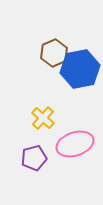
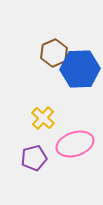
blue hexagon: rotated 9 degrees clockwise
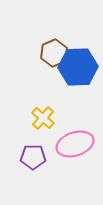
blue hexagon: moved 2 px left, 2 px up
purple pentagon: moved 1 px left, 1 px up; rotated 15 degrees clockwise
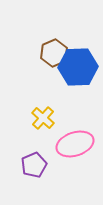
purple pentagon: moved 1 px right, 8 px down; rotated 25 degrees counterclockwise
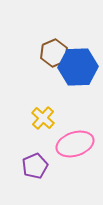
purple pentagon: moved 1 px right, 1 px down
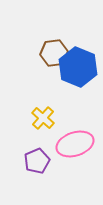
brown hexagon: rotated 16 degrees clockwise
blue hexagon: rotated 24 degrees clockwise
purple pentagon: moved 2 px right, 5 px up
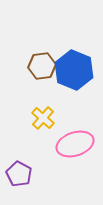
brown hexagon: moved 12 px left, 13 px down
blue hexagon: moved 4 px left, 3 px down
purple pentagon: moved 18 px left, 13 px down; rotated 20 degrees counterclockwise
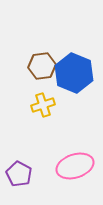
blue hexagon: moved 3 px down
yellow cross: moved 13 px up; rotated 30 degrees clockwise
pink ellipse: moved 22 px down
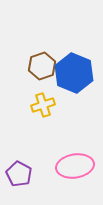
brown hexagon: rotated 12 degrees counterclockwise
pink ellipse: rotated 9 degrees clockwise
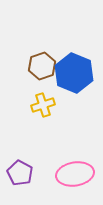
pink ellipse: moved 8 px down
purple pentagon: moved 1 px right, 1 px up
